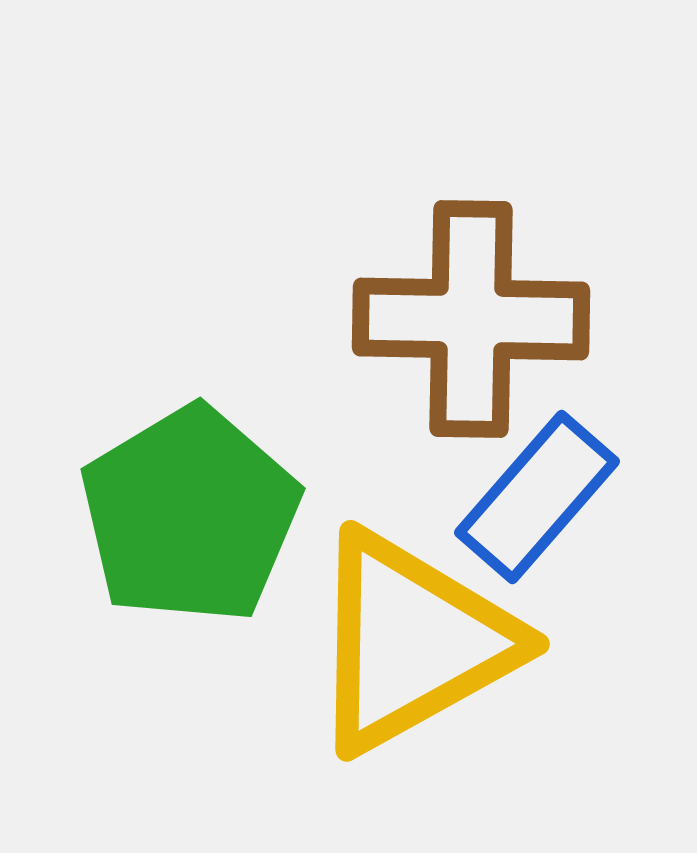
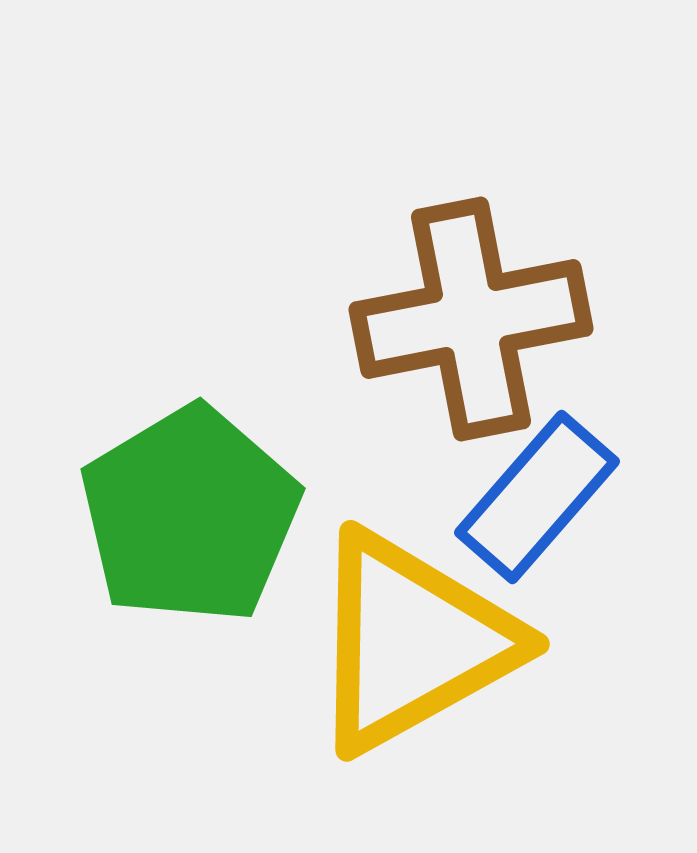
brown cross: rotated 12 degrees counterclockwise
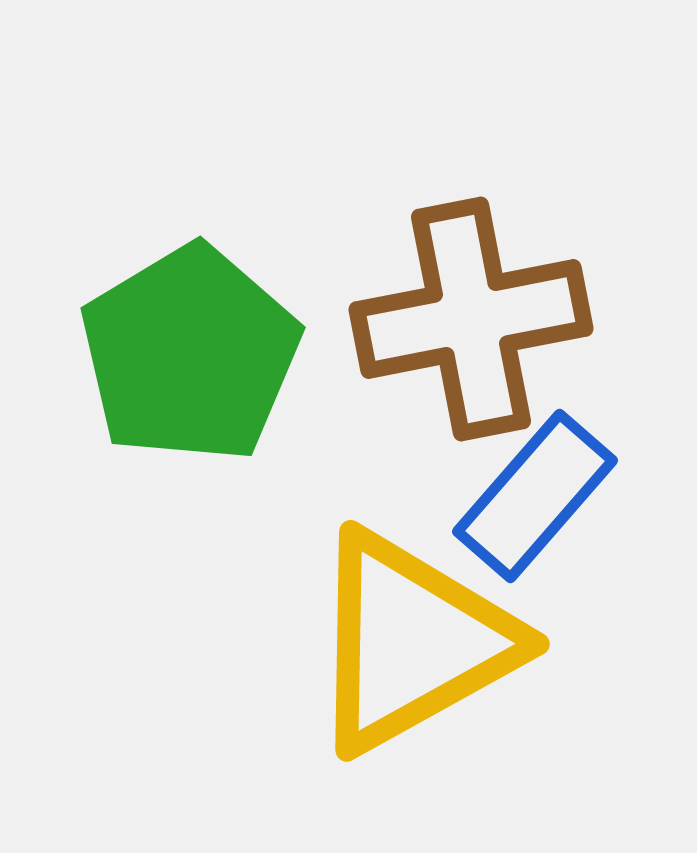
blue rectangle: moved 2 px left, 1 px up
green pentagon: moved 161 px up
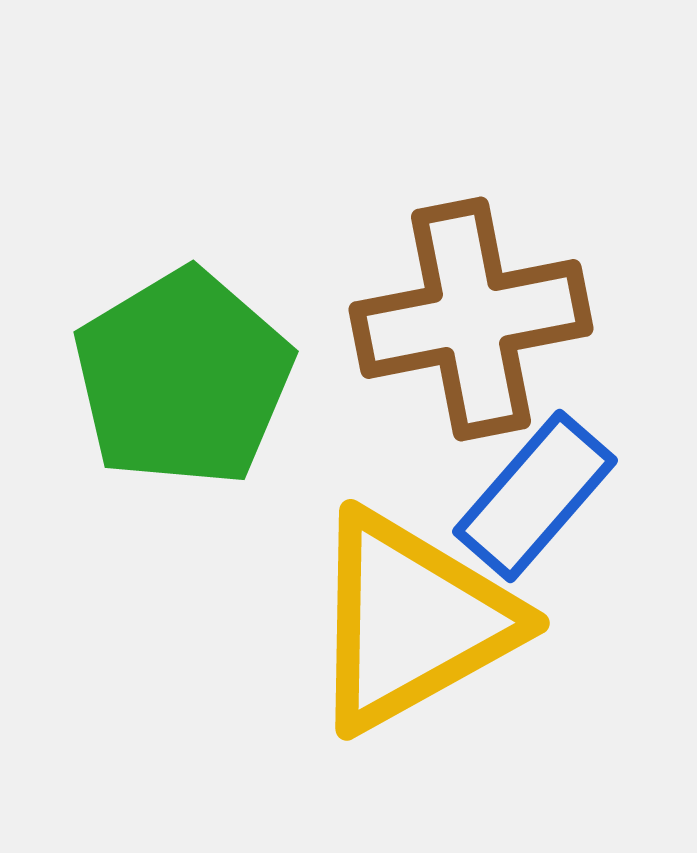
green pentagon: moved 7 px left, 24 px down
yellow triangle: moved 21 px up
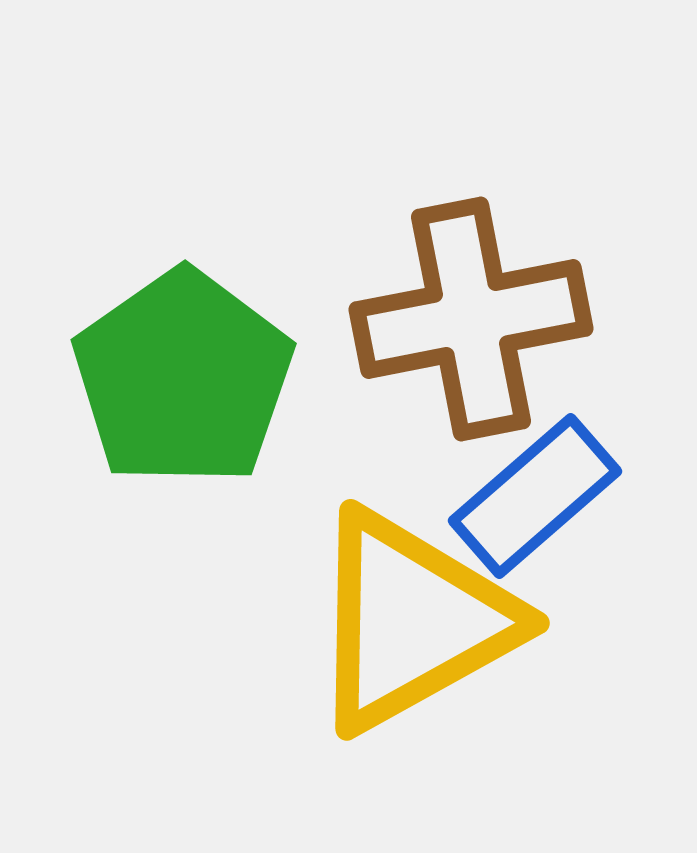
green pentagon: rotated 4 degrees counterclockwise
blue rectangle: rotated 8 degrees clockwise
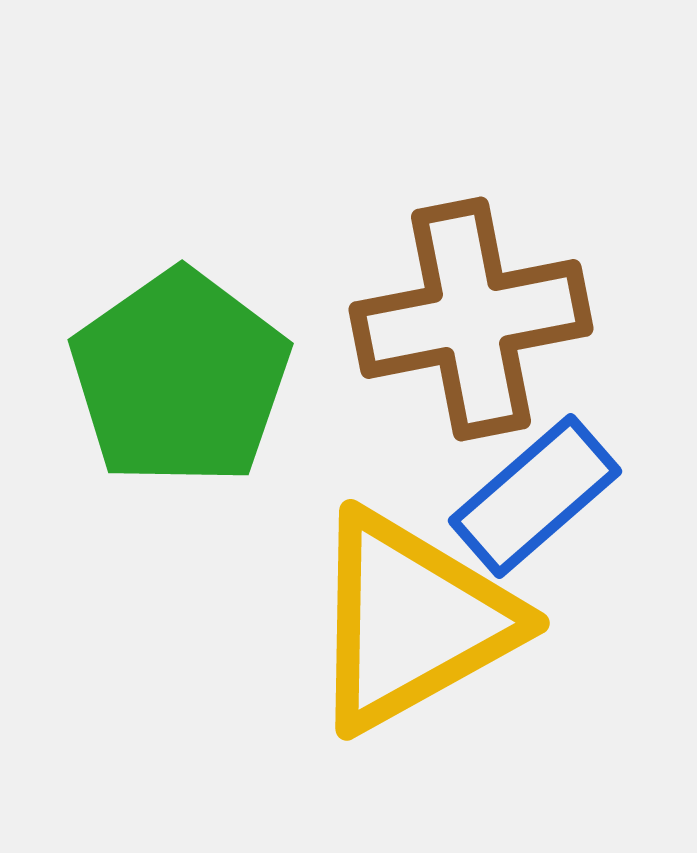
green pentagon: moved 3 px left
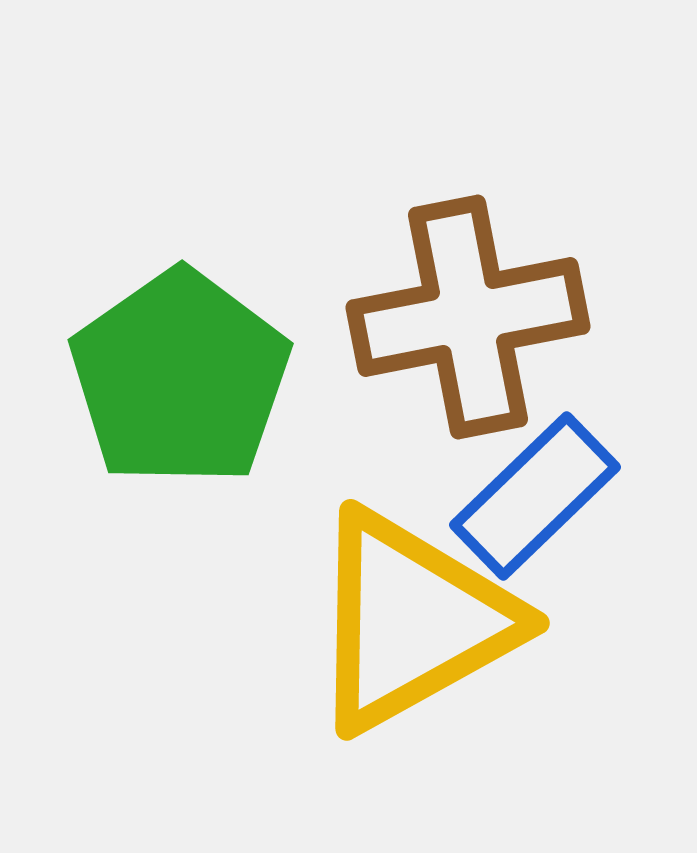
brown cross: moved 3 px left, 2 px up
blue rectangle: rotated 3 degrees counterclockwise
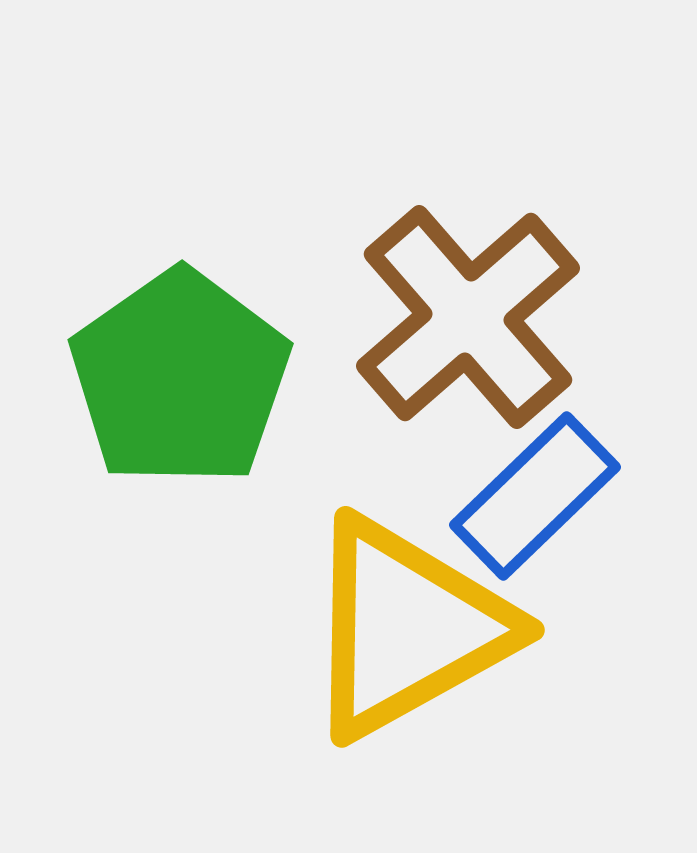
brown cross: rotated 30 degrees counterclockwise
yellow triangle: moved 5 px left, 7 px down
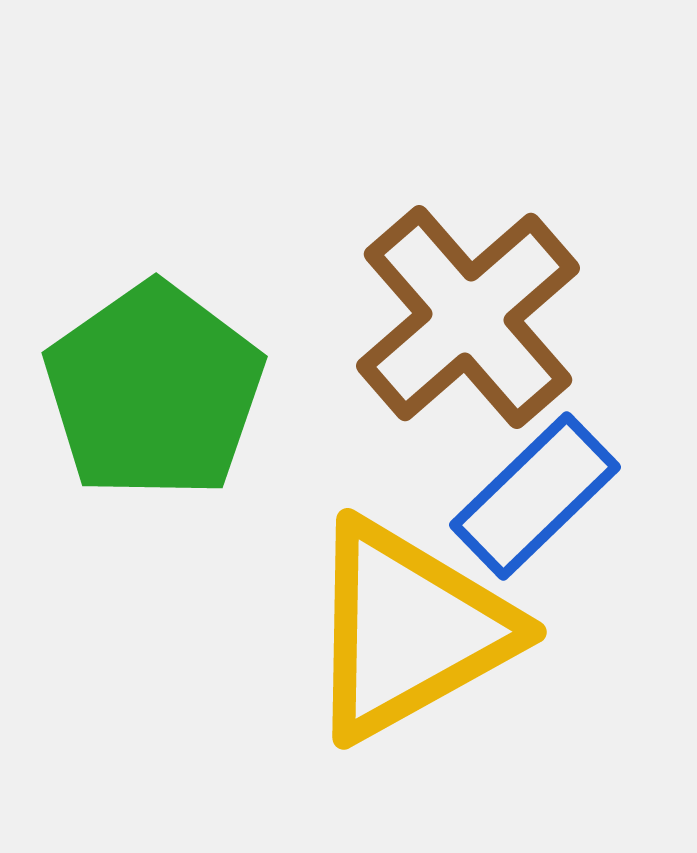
green pentagon: moved 26 px left, 13 px down
yellow triangle: moved 2 px right, 2 px down
